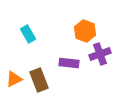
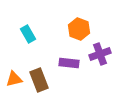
orange hexagon: moved 6 px left, 2 px up
orange triangle: rotated 12 degrees clockwise
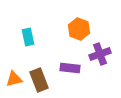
cyan rectangle: moved 3 px down; rotated 18 degrees clockwise
purple rectangle: moved 1 px right, 5 px down
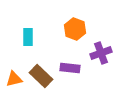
orange hexagon: moved 4 px left
cyan rectangle: rotated 12 degrees clockwise
purple cross: moved 1 px right, 1 px up
brown rectangle: moved 2 px right, 4 px up; rotated 25 degrees counterclockwise
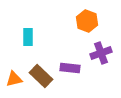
orange hexagon: moved 12 px right, 8 px up
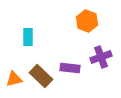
purple cross: moved 4 px down
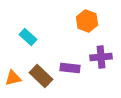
cyan rectangle: rotated 48 degrees counterclockwise
purple cross: rotated 15 degrees clockwise
orange triangle: moved 1 px left, 1 px up
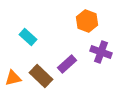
purple cross: moved 5 px up; rotated 25 degrees clockwise
purple rectangle: moved 3 px left, 4 px up; rotated 48 degrees counterclockwise
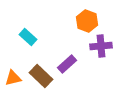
purple cross: moved 6 px up; rotated 25 degrees counterclockwise
